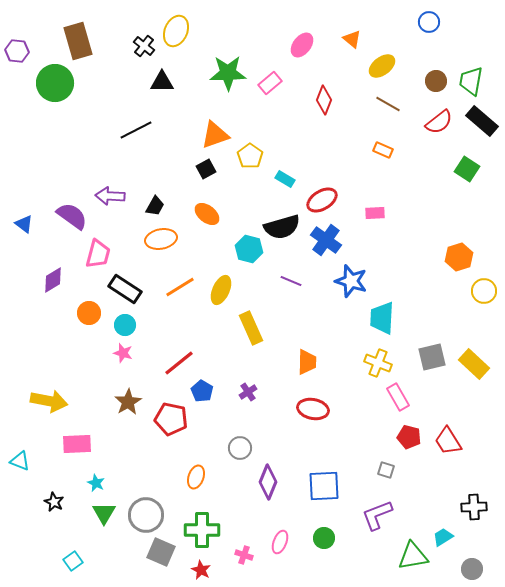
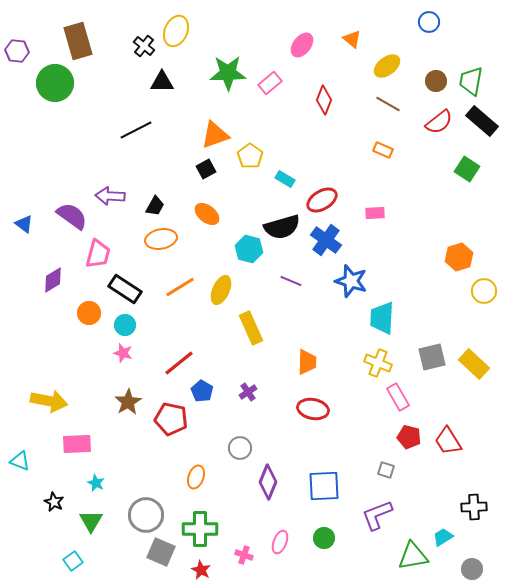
yellow ellipse at (382, 66): moved 5 px right
green triangle at (104, 513): moved 13 px left, 8 px down
green cross at (202, 530): moved 2 px left, 1 px up
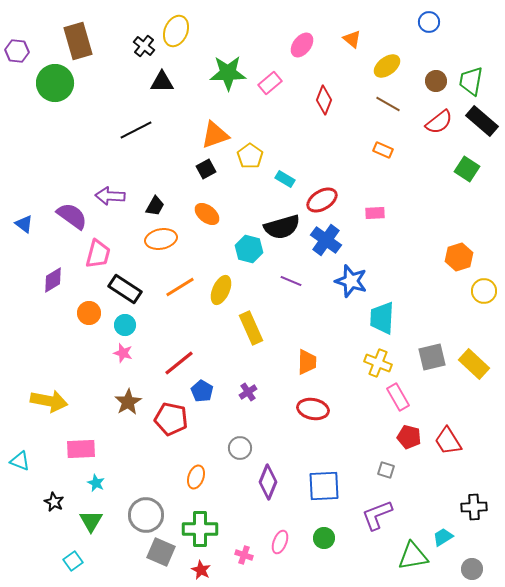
pink rectangle at (77, 444): moved 4 px right, 5 px down
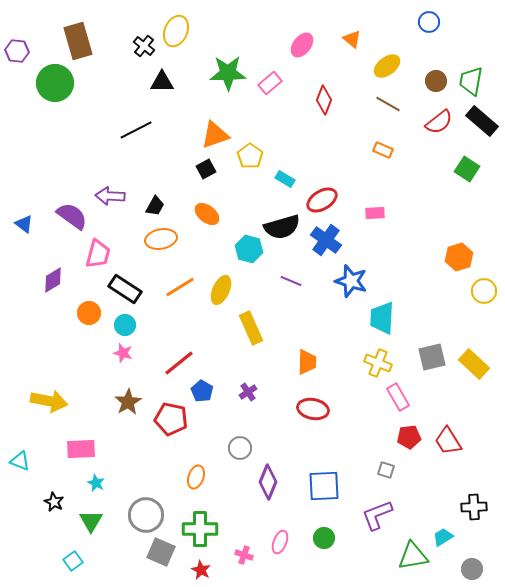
red pentagon at (409, 437): rotated 20 degrees counterclockwise
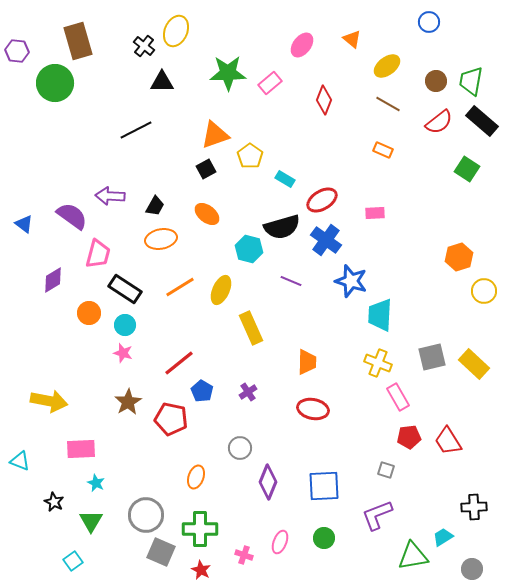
cyan trapezoid at (382, 318): moved 2 px left, 3 px up
